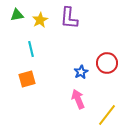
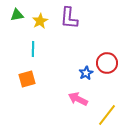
yellow star: moved 1 px down
cyan line: moved 2 px right; rotated 14 degrees clockwise
blue star: moved 5 px right, 1 px down
pink arrow: rotated 42 degrees counterclockwise
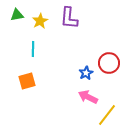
red circle: moved 2 px right
orange square: moved 2 px down
pink arrow: moved 10 px right, 2 px up
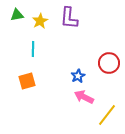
blue star: moved 8 px left, 3 px down
pink arrow: moved 4 px left
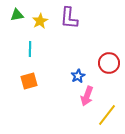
cyan line: moved 3 px left
orange square: moved 2 px right
pink arrow: moved 3 px right, 1 px up; rotated 96 degrees counterclockwise
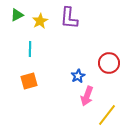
green triangle: rotated 16 degrees counterclockwise
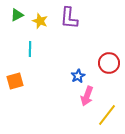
yellow star: rotated 21 degrees counterclockwise
orange square: moved 14 px left
